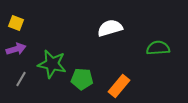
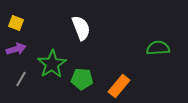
white semicircle: moved 29 px left; rotated 85 degrees clockwise
green star: rotated 28 degrees clockwise
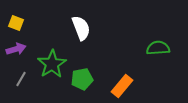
green pentagon: rotated 15 degrees counterclockwise
orange rectangle: moved 3 px right
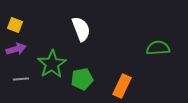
yellow square: moved 1 px left, 2 px down
white semicircle: moved 1 px down
gray line: rotated 56 degrees clockwise
orange rectangle: rotated 15 degrees counterclockwise
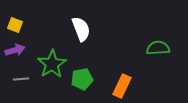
purple arrow: moved 1 px left, 1 px down
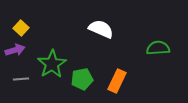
yellow square: moved 6 px right, 3 px down; rotated 21 degrees clockwise
white semicircle: moved 20 px right; rotated 45 degrees counterclockwise
orange rectangle: moved 5 px left, 5 px up
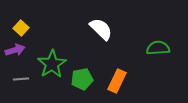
white semicircle: rotated 20 degrees clockwise
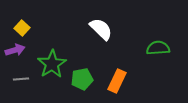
yellow square: moved 1 px right
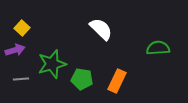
green star: rotated 16 degrees clockwise
green pentagon: rotated 20 degrees clockwise
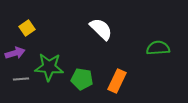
yellow square: moved 5 px right; rotated 14 degrees clockwise
purple arrow: moved 3 px down
green star: moved 3 px left, 3 px down; rotated 20 degrees clockwise
